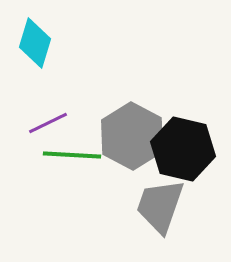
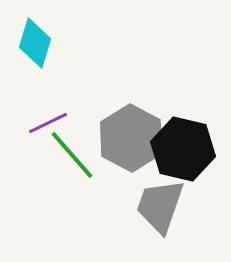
gray hexagon: moved 1 px left, 2 px down
green line: rotated 46 degrees clockwise
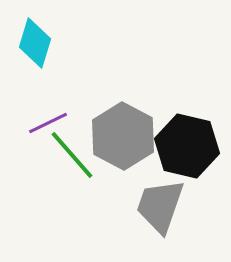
gray hexagon: moved 8 px left, 2 px up
black hexagon: moved 4 px right, 3 px up
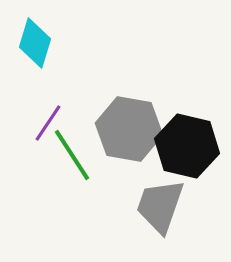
purple line: rotated 30 degrees counterclockwise
gray hexagon: moved 6 px right, 7 px up; rotated 18 degrees counterclockwise
green line: rotated 8 degrees clockwise
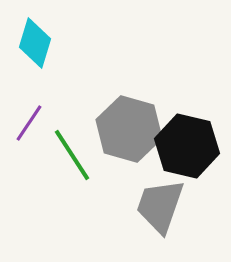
purple line: moved 19 px left
gray hexagon: rotated 6 degrees clockwise
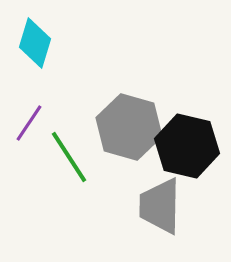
gray hexagon: moved 2 px up
green line: moved 3 px left, 2 px down
gray trapezoid: rotated 18 degrees counterclockwise
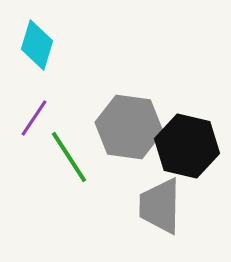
cyan diamond: moved 2 px right, 2 px down
purple line: moved 5 px right, 5 px up
gray hexagon: rotated 8 degrees counterclockwise
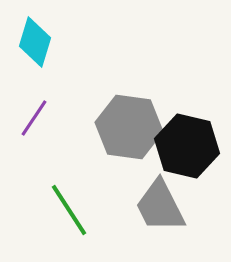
cyan diamond: moved 2 px left, 3 px up
green line: moved 53 px down
gray trapezoid: rotated 28 degrees counterclockwise
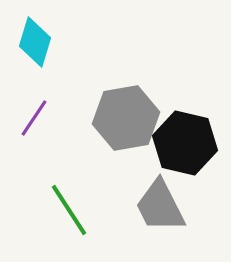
gray hexagon: moved 3 px left, 9 px up; rotated 18 degrees counterclockwise
black hexagon: moved 2 px left, 3 px up
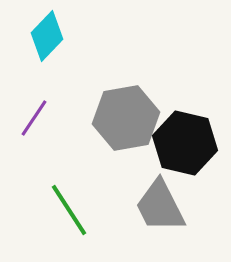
cyan diamond: moved 12 px right, 6 px up; rotated 27 degrees clockwise
